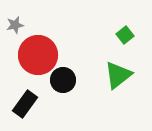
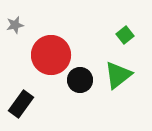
red circle: moved 13 px right
black circle: moved 17 px right
black rectangle: moved 4 px left
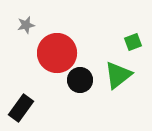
gray star: moved 11 px right
green square: moved 8 px right, 7 px down; rotated 18 degrees clockwise
red circle: moved 6 px right, 2 px up
black rectangle: moved 4 px down
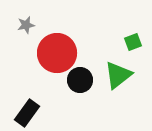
black rectangle: moved 6 px right, 5 px down
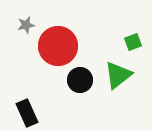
red circle: moved 1 px right, 7 px up
black rectangle: rotated 60 degrees counterclockwise
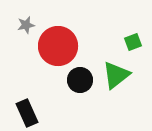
green triangle: moved 2 px left
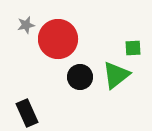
green square: moved 6 px down; rotated 18 degrees clockwise
red circle: moved 7 px up
black circle: moved 3 px up
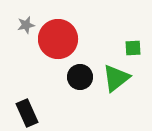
green triangle: moved 3 px down
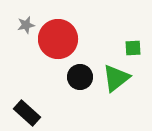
black rectangle: rotated 24 degrees counterclockwise
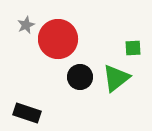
gray star: rotated 12 degrees counterclockwise
black rectangle: rotated 24 degrees counterclockwise
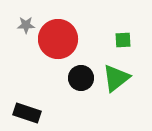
gray star: rotated 24 degrees clockwise
green square: moved 10 px left, 8 px up
black circle: moved 1 px right, 1 px down
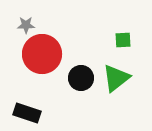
red circle: moved 16 px left, 15 px down
